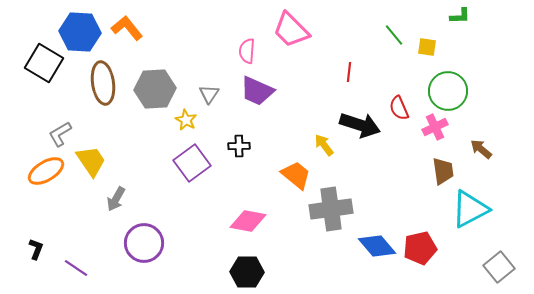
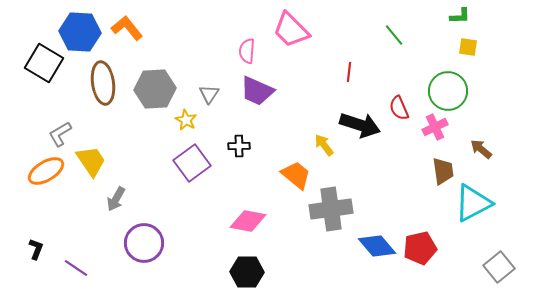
yellow square: moved 41 px right
cyan triangle: moved 3 px right, 6 px up
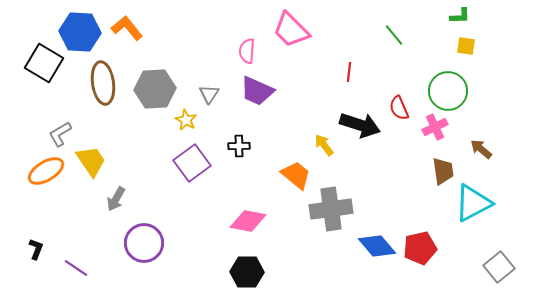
yellow square: moved 2 px left, 1 px up
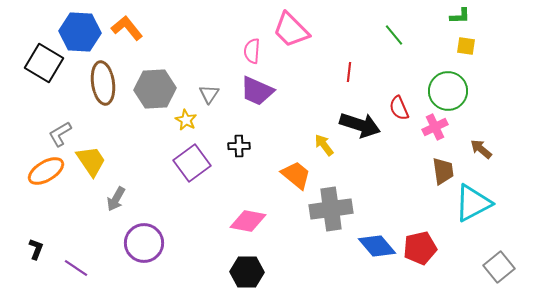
pink semicircle: moved 5 px right
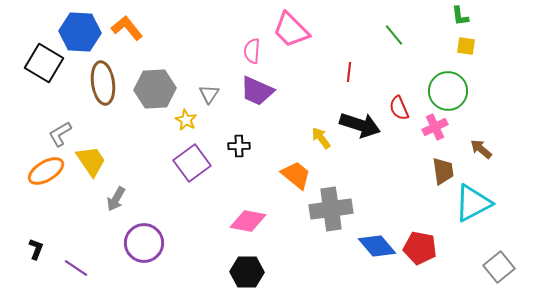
green L-shape: rotated 85 degrees clockwise
yellow arrow: moved 3 px left, 7 px up
red pentagon: rotated 24 degrees clockwise
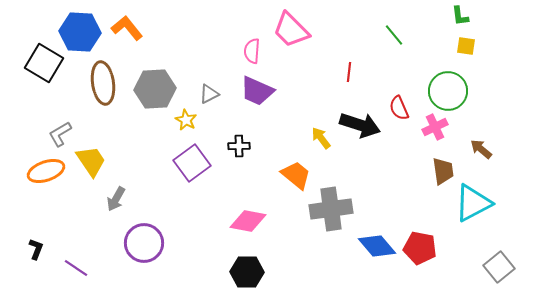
gray triangle: rotated 30 degrees clockwise
orange ellipse: rotated 12 degrees clockwise
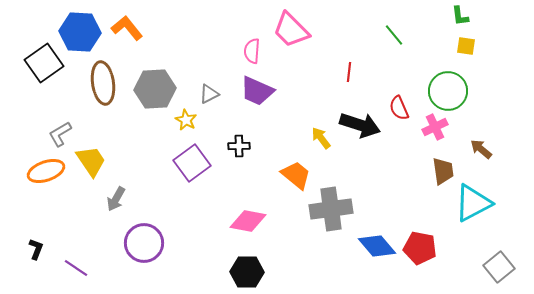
black square: rotated 24 degrees clockwise
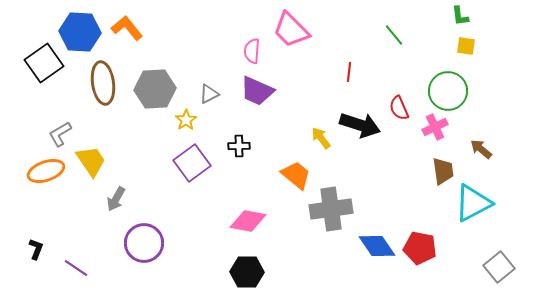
yellow star: rotated 10 degrees clockwise
blue diamond: rotated 6 degrees clockwise
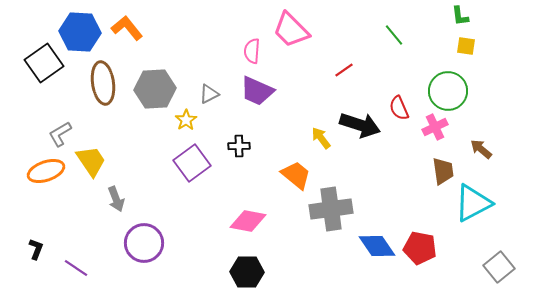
red line: moved 5 px left, 2 px up; rotated 48 degrees clockwise
gray arrow: rotated 50 degrees counterclockwise
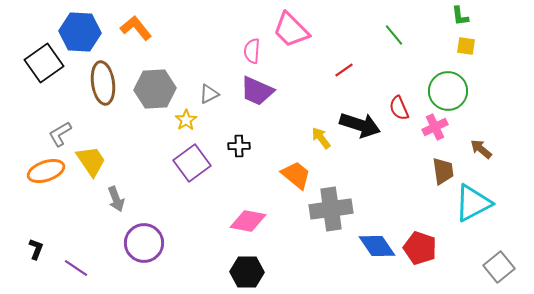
orange L-shape: moved 9 px right
red pentagon: rotated 8 degrees clockwise
